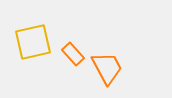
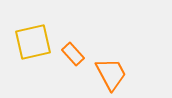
orange trapezoid: moved 4 px right, 6 px down
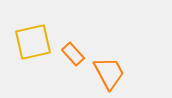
orange trapezoid: moved 2 px left, 1 px up
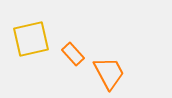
yellow square: moved 2 px left, 3 px up
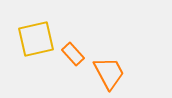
yellow square: moved 5 px right
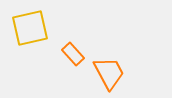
yellow square: moved 6 px left, 11 px up
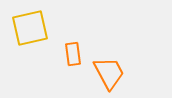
orange rectangle: rotated 35 degrees clockwise
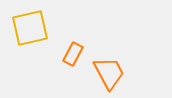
orange rectangle: rotated 35 degrees clockwise
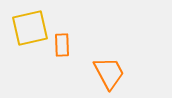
orange rectangle: moved 11 px left, 9 px up; rotated 30 degrees counterclockwise
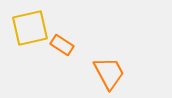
orange rectangle: rotated 55 degrees counterclockwise
